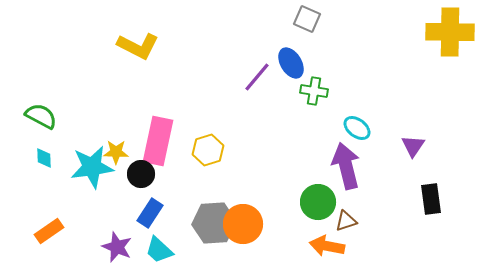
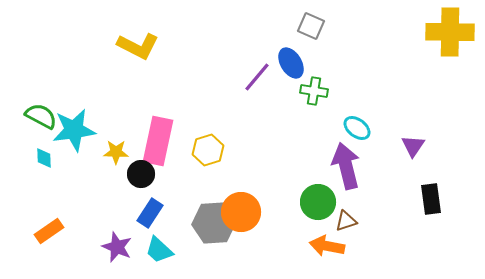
gray square: moved 4 px right, 7 px down
cyan star: moved 18 px left, 37 px up
orange circle: moved 2 px left, 12 px up
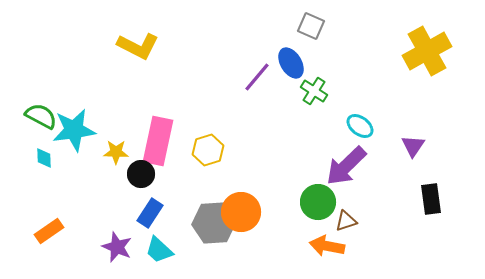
yellow cross: moved 23 px left, 19 px down; rotated 30 degrees counterclockwise
green cross: rotated 24 degrees clockwise
cyan ellipse: moved 3 px right, 2 px up
purple arrow: rotated 120 degrees counterclockwise
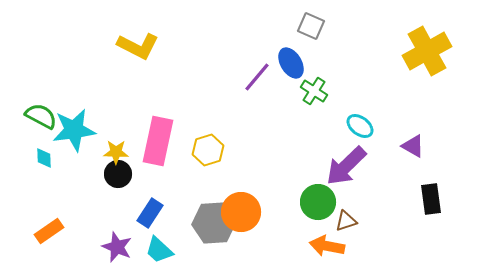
purple triangle: rotated 35 degrees counterclockwise
black circle: moved 23 px left
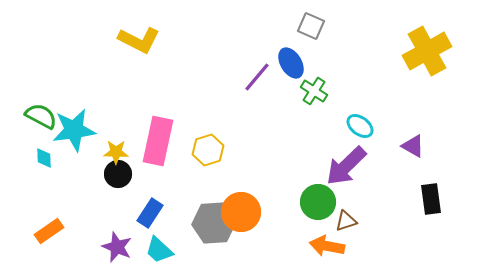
yellow L-shape: moved 1 px right, 6 px up
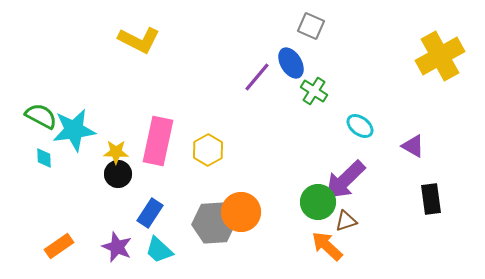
yellow cross: moved 13 px right, 5 px down
yellow hexagon: rotated 12 degrees counterclockwise
purple arrow: moved 1 px left, 14 px down
orange rectangle: moved 10 px right, 15 px down
orange arrow: rotated 32 degrees clockwise
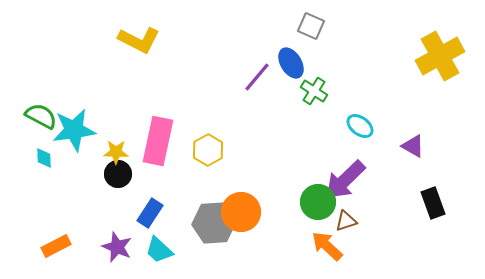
black rectangle: moved 2 px right, 4 px down; rotated 12 degrees counterclockwise
orange rectangle: moved 3 px left; rotated 8 degrees clockwise
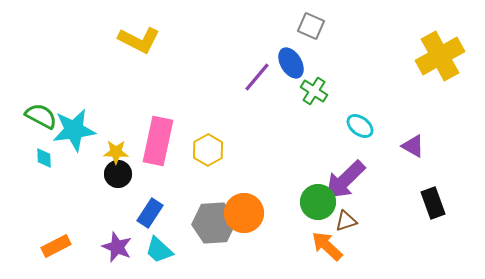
orange circle: moved 3 px right, 1 px down
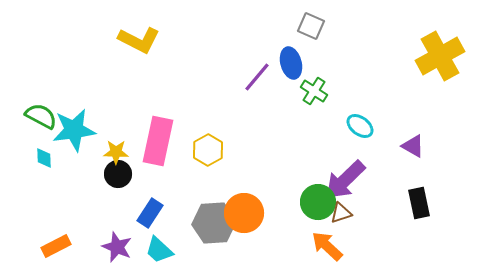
blue ellipse: rotated 16 degrees clockwise
black rectangle: moved 14 px left; rotated 8 degrees clockwise
brown triangle: moved 5 px left, 8 px up
